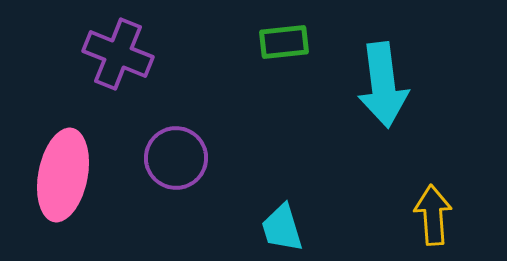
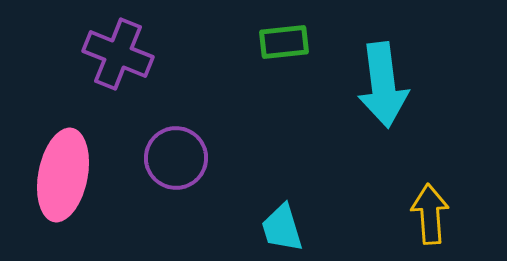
yellow arrow: moved 3 px left, 1 px up
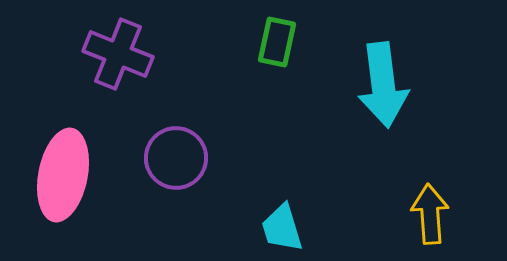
green rectangle: moved 7 px left; rotated 72 degrees counterclockwise
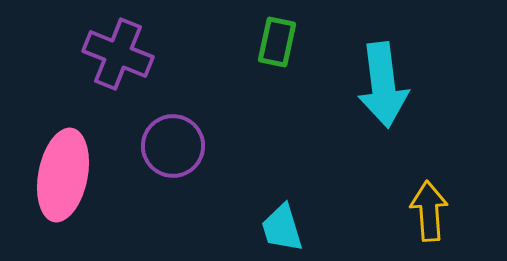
purple circle: moved 3 px left, 12 px up
yellow arrow: moved 1 px left, 3 px up
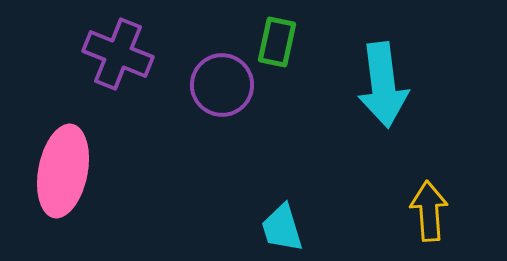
purple circle: moved 49 px right, 61 px up
pink ellipse: moved 4 px up
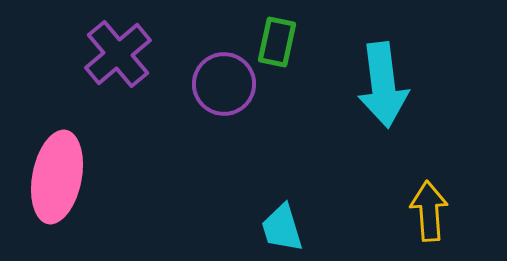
purple cross: rotated 28 degrees clockwise
purple circle: moved 2 px right, 1 px up
pink ellipse: moved 6 px left, 6 px down
